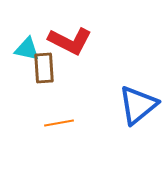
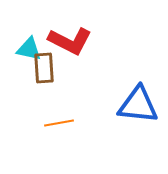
cyan triangle: moved 2 px right
blue triangle: rotated 45 degrees clockwise
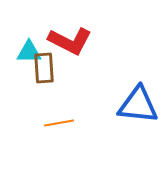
cyan triangle: moved 3 px down; rotated 12 degrees counterclockwise
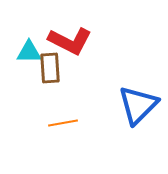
brown rectangle: moved 6 px right
blue triangle: rotated 51 degrees counterclockwise
orange line: moved 4 px right
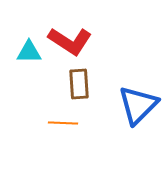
red L-shape: rotated 6 degrees clockwise
brown rectangle: moved 29 px right, 16 px down
orange line: rotated 12 degrees clockwise
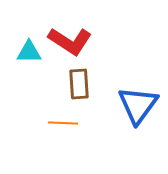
blue triangle: rotated 9 degrees counterclockwise
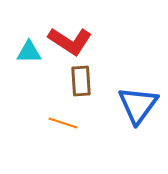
brown rectangle: moved 2 px right, 3 px up
orange line: rotated 16 degrees clockwise
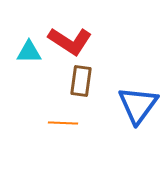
brown rectangle: rotated 12 degrees clockwise
orange line: rotated 16 degrees counterclockwise
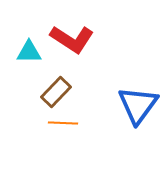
red L-shape: moved 2 px right, 2 px up
brown rectangle: moved 25 px left, 11 px down; rotated 36 degrees clockwise
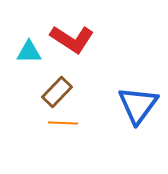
brown rectangle: moved 1 px right
